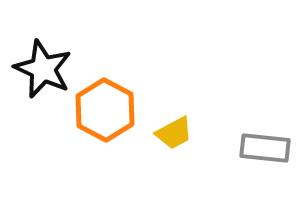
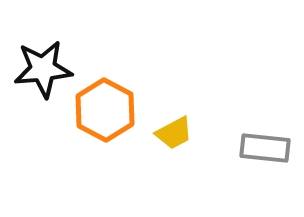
black star: rotated 30 degrees counterclockwise
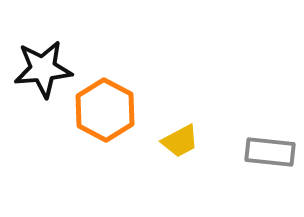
yellow trapezoid: moved 6 px right, 8 px down
gray rectangle: moved 5 px right, 4 px down
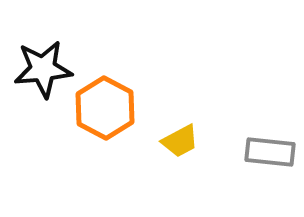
orange hexagon: moved 2 px up
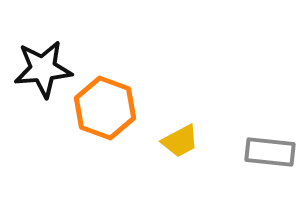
orange hexagon: rotated 8 degrees counterclockwise
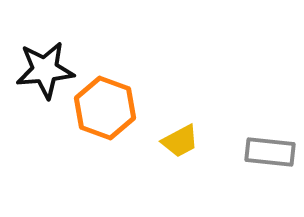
black star: moved 2 px right, 1 px down
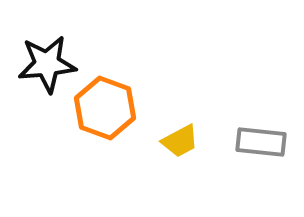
black star: moved 2 px right, 6 px up
gray rectangle: moved 9 px left, 10 px up
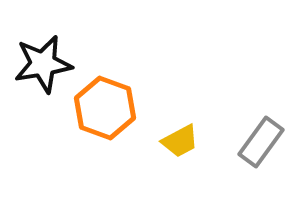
black star: moved 4 px left; rotated 4 degrees counterclockwise
gray rectangle: rotated 60 degrees counterclockwise
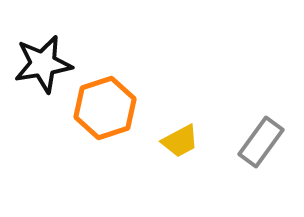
orange hexagon: rotated 22 degrees clockwise
